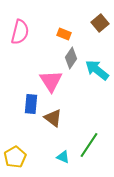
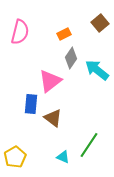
orange rectangle: rotated 48 degrees counterclockwise
pink triangle: moved 1 px left; rotated 25 degrees clockwise
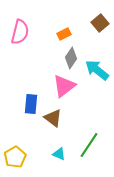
pink triangle: moved 14 px right, 5 px down
cyan triangle: moved 4 px left, 3 px up
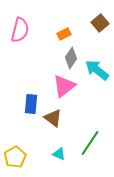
pink semicircle: moved 2 px up
green line: moved 1 px right, 2 px up
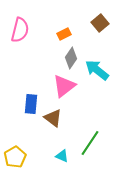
cyan triangle: moved 3 px right, 2 px down
